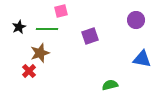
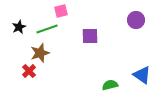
green line: rotated 20 degrees counterclockwise
purple square: rotated 18 degrees clockwise
blue triangle: moved 16 px down; rotated 24 degrees clockwise
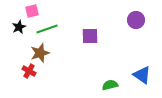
pink square: moved 29 px left
red cross: rotated 16 degrees counterclockwise
